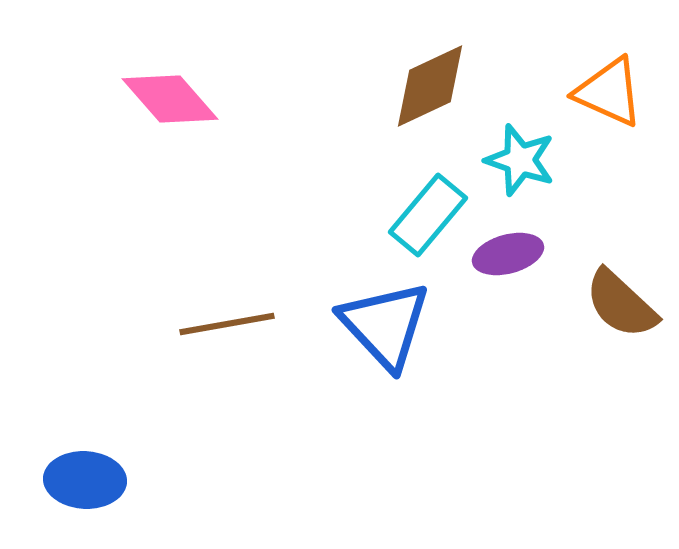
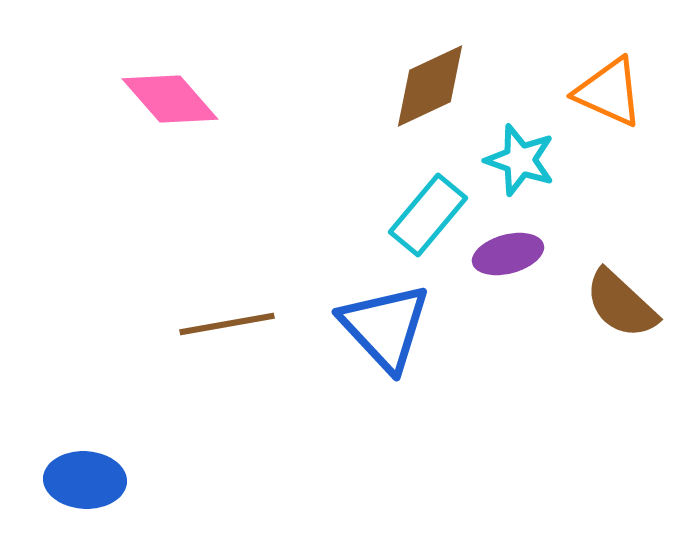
blue triangle: moved 2 px down
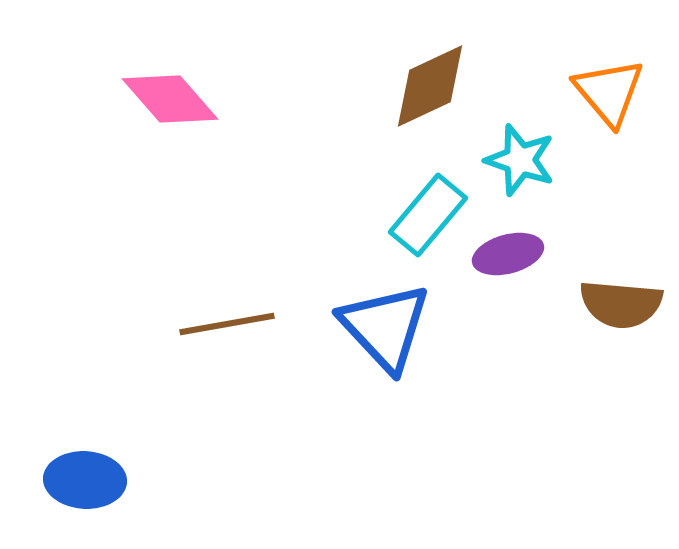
orange triangle: rotated 26 degrees clockwise
brown semicircle: rotated 38 degrees counterclockwise
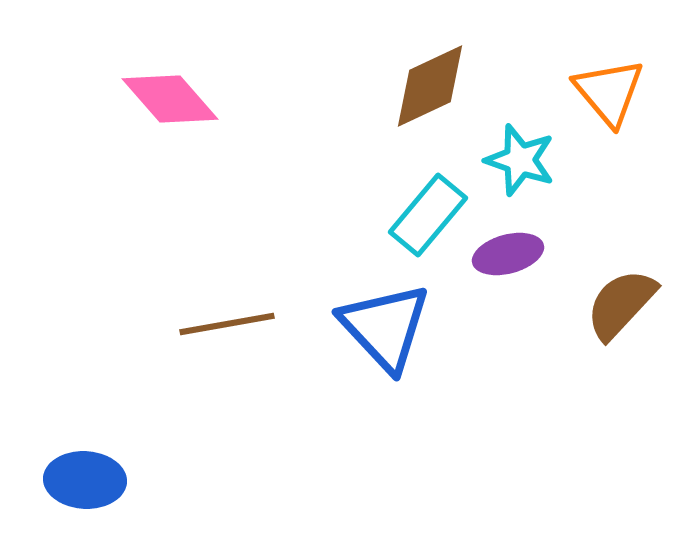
brown semicircle: rotated 128 degrees clockwise
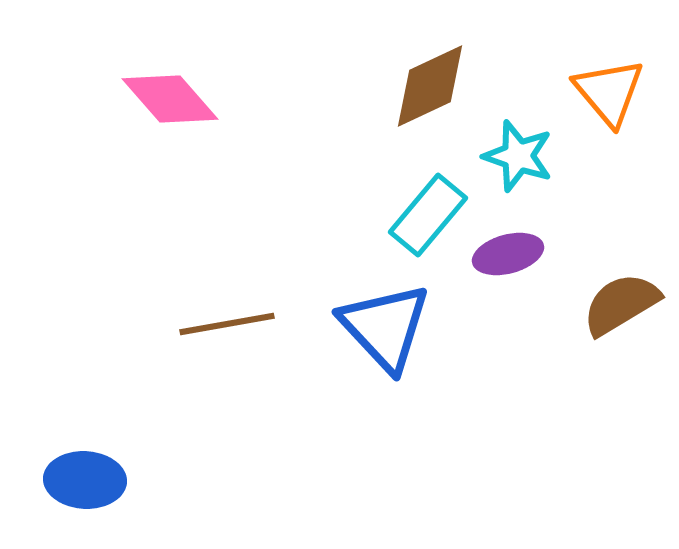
cyan star: moved 2 px left, 4 px up
brown semicircle: rotated 16 degrees clockwise
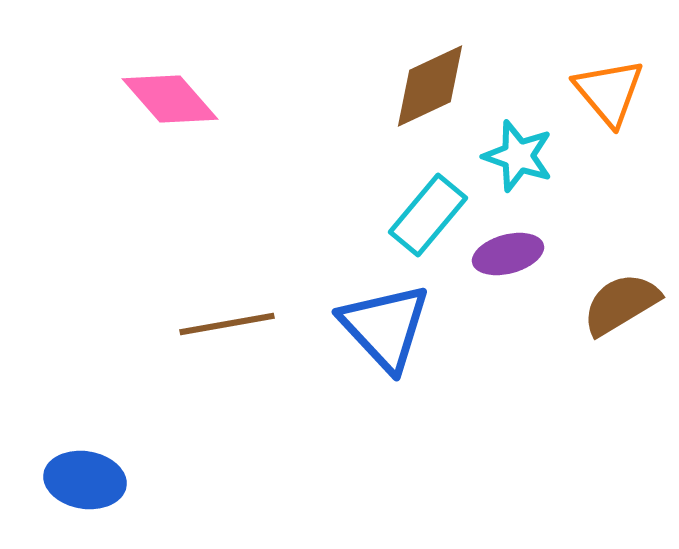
blue ellipse: rotated 6 degrees clockwise
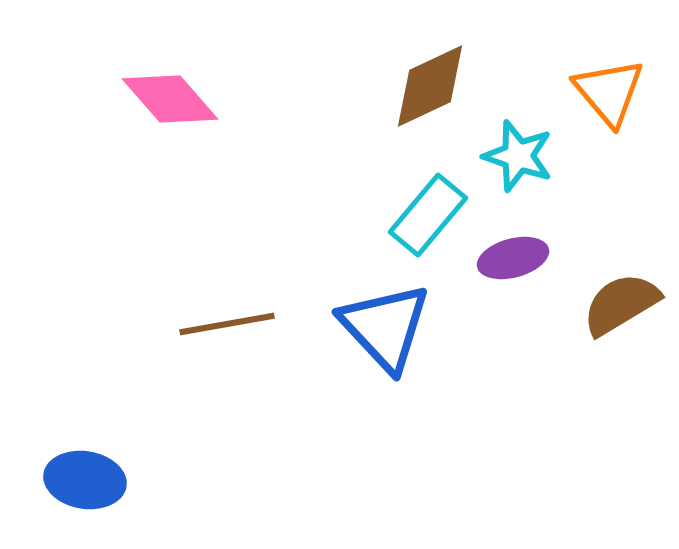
purple ellipse: moved 5 px right, 4 px down
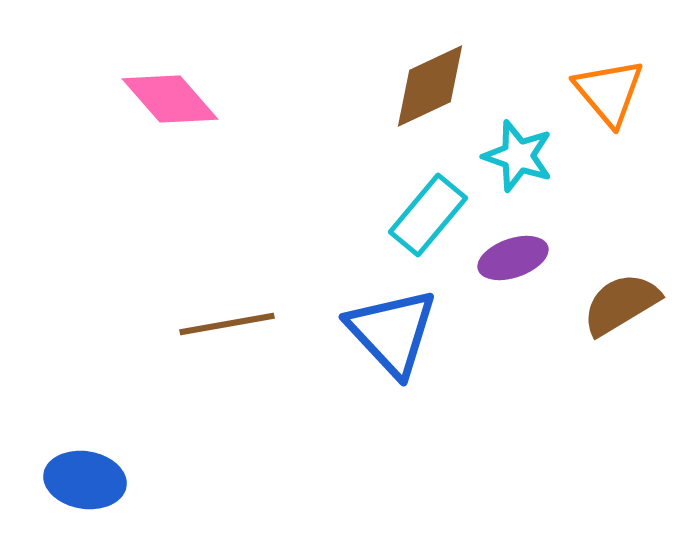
purple ellipse: rotated 4 degrees counterclockwise
blue triangle: moved 7 px right, 5 px down
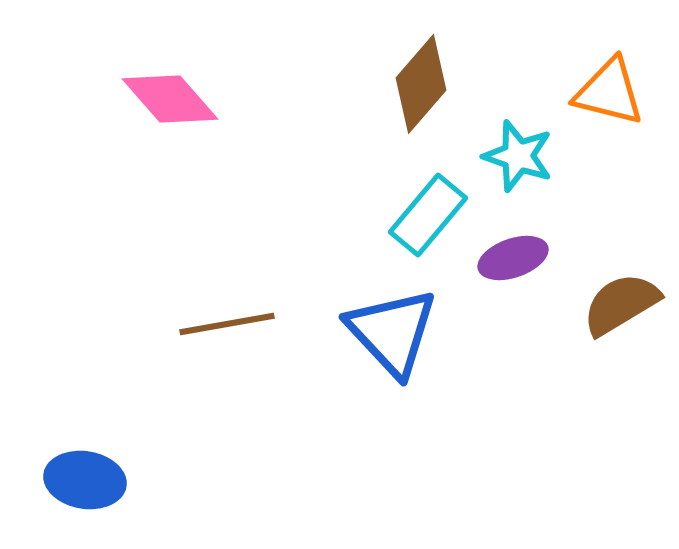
brown diamond: moved 9 px left, 2 px up; rotated 24 degrees counterclockwise
orange triangle: rotated 36 degrees counterclockwise
